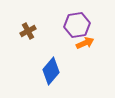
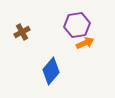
brown cross: moved 6 px left, 1 px down
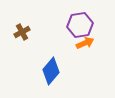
purple hexagon: moved 3 px right
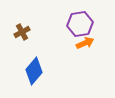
purple hexagon: moved 1 px up
blue diamond: moved 17 px left
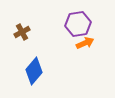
purple hexagon: moved 2 px left
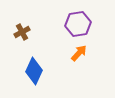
orange arrow: moved 6 px left, 10 px down; rotated 24 degrees counterclockwise
blue diamond: rotated 16 degrees counterclockwise
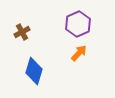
purple hexagon: rotated 15 degrees counterclockwise
blue diamond: rotated 8 degrees counterclockwise
